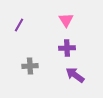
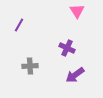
pink triangle: moved 11 px right, 9 px up
purple cross: rotated 28 degrees clockwise
purple arrow: rotated 72 degrees counterclockwise
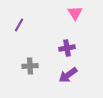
pink triangle: moved 2 px left, 2 px down
purple cross: rotated 35 degrees counterclockwise
purple arrow: moved 7 px left
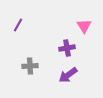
pink triangle: moved 9 px right, 13 px down
purple line: moved 1 px left
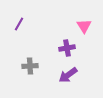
purple line: moved 1 px right, 1 px up
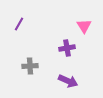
purple arrow: moved 6 px down; rotated 120 degrees counterclockwise
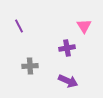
purple line: moved 2 px down; rotated 56 degrees counterclockwise
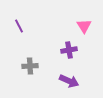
purple cross: moved 2 px right, 2 px down
purple arrow: moved 1 px right
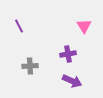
purple cross: moved 1 px left, 4 px down
purple arrow: moved 3 px right
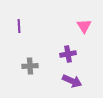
purple line: rotated 24 degrees clockwise
